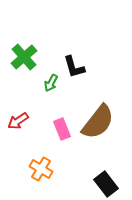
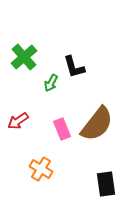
brown semicircle: moved 1 px left, 2 px down
black rectangle: rotated 30 degrees clockwise
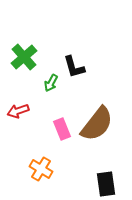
red arrow: moved 10 px up; rotated 15 degrees clockwise
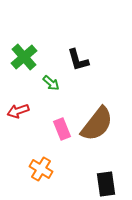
black L-shape: moved 4 px right, 7 px up
green arrow: rotated 78 degrees counterclockwise
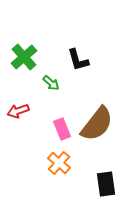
orange cross: moved 18 px right, 6 px up; rotated 10 degrees clockwise
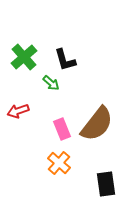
black L-shape: moved 13 px left
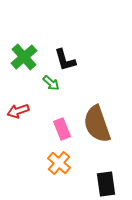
brown semicircle: rotated 123 degrees clockwise
